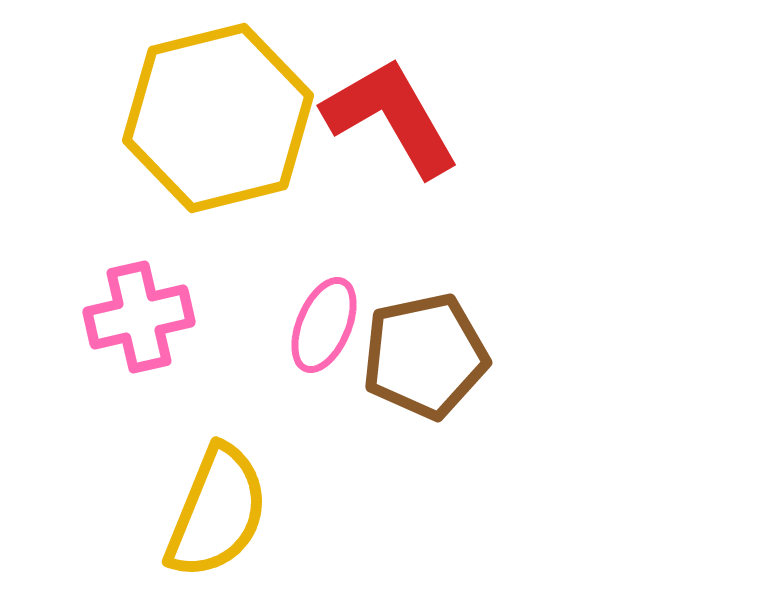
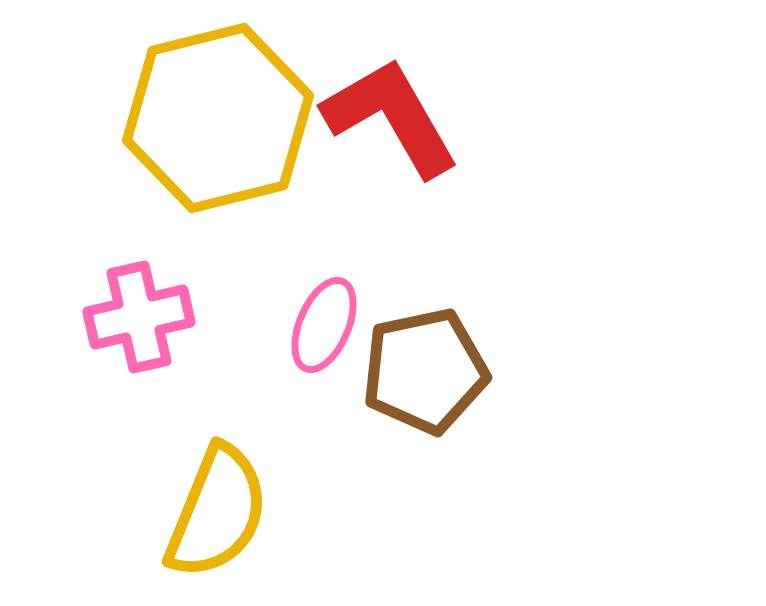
brown pentagon: moved 15 px down
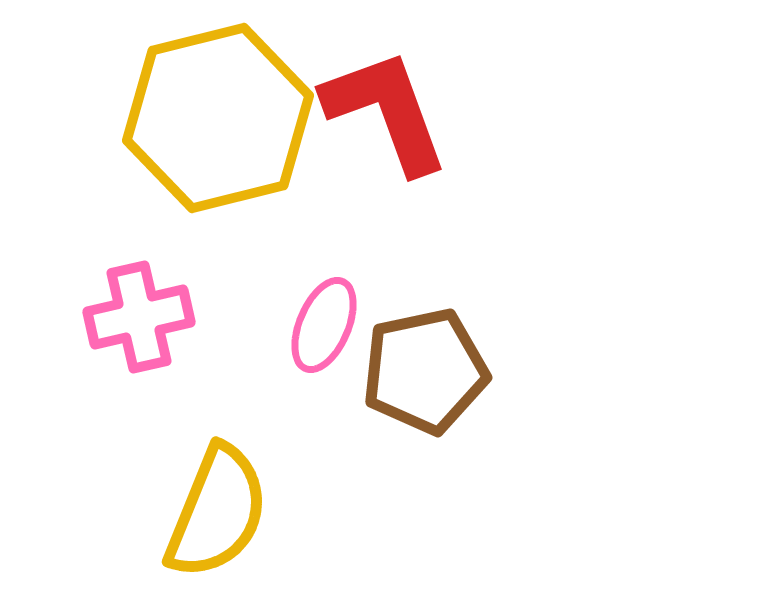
red L-shape: moved 5 px left, 6 px up; rotated 10 degrees clockwise
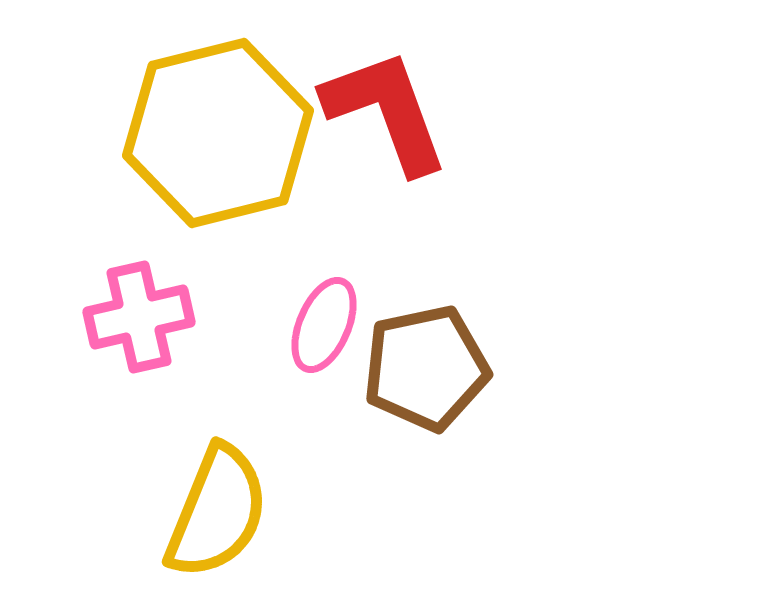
yellow hexagon: moved 15 px down
brown pentagon: moved 1 px right, 3 px up
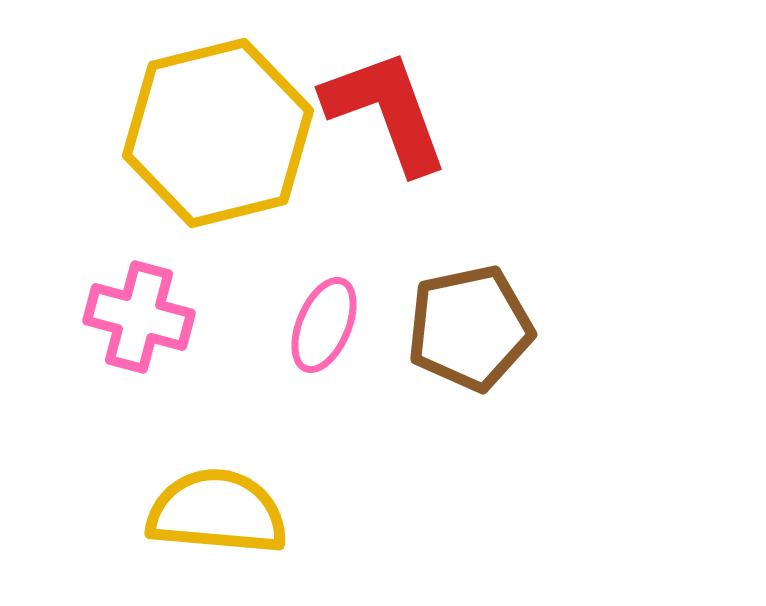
pink cross: rotated 28 degrees clockwise
brown pentagon: moved 44 px right, 40 px up
yellow semicircle: rotated 107 degrees counterclockwise
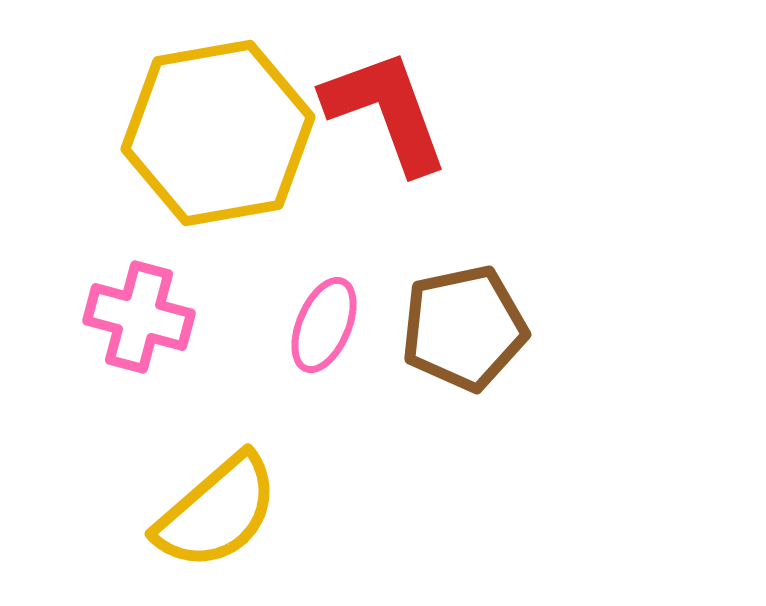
yellow hexagon: rotated 4 degrees clockwise
brown pentagon: moved 6 px left
yellow semicircle: rotated 134 degrees clockwise
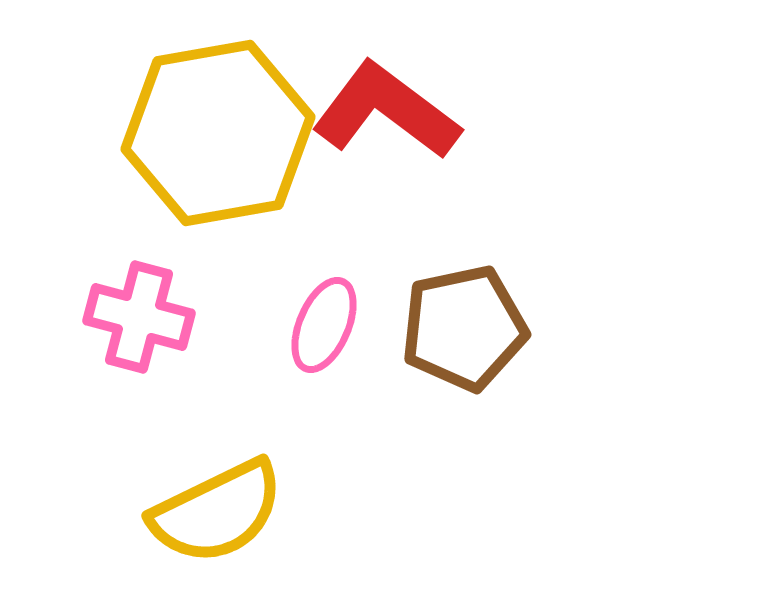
red L-shape: rotated 33 degrees counterclockwise
yellow semicircle: rotated 15 degrees clockwise
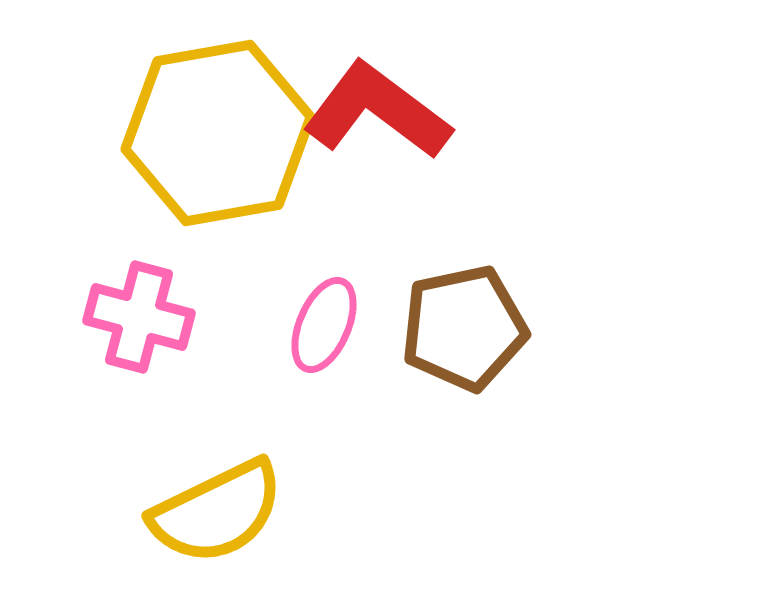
red L-shape: moved 9 px left
